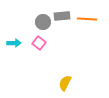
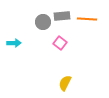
pink square: moved 21 px right
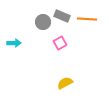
gray rectangle: rotated 28 degrees clockwise
pink square: rotated 24 degrees clockwise
yellow semicircle: rotated 35 degrees clockwise
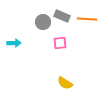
pink square: rotated 24 degrees clockwise
yellow semicircle: rotated 119 degrees counterclockwise
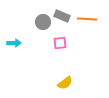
yellow semicircle: rotated 70 degrees counterclockwise
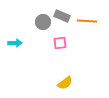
orange line: moved 2 px down
cyan arrow: moved 1 px right
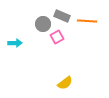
gray circle: moved 2 px down
pink square: moved 3 px left, 6 px up; rotated 24 degrees counterclockwise
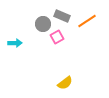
orange line: rotated 36 degrees counterclockwise
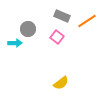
gray circle: moved 15 px left, 5 px down
pink square: rotated 24 degrees counterclockwise
yellow semicircle: moved 4 px left
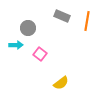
orange line: rotated 48 degrees counterclockwise
gray circle: moved 1 px up
pink square: moved 17 px left, 17 px down
cyan arrow: moved 1 px right, 2 px down
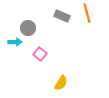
orange line: moved 8 px up; rotated 24 degrees counterclockwise
cyan arrow: moved 1 px left, 3 px up
yellow semicircle: rotated 21 degrees counterclockwise
